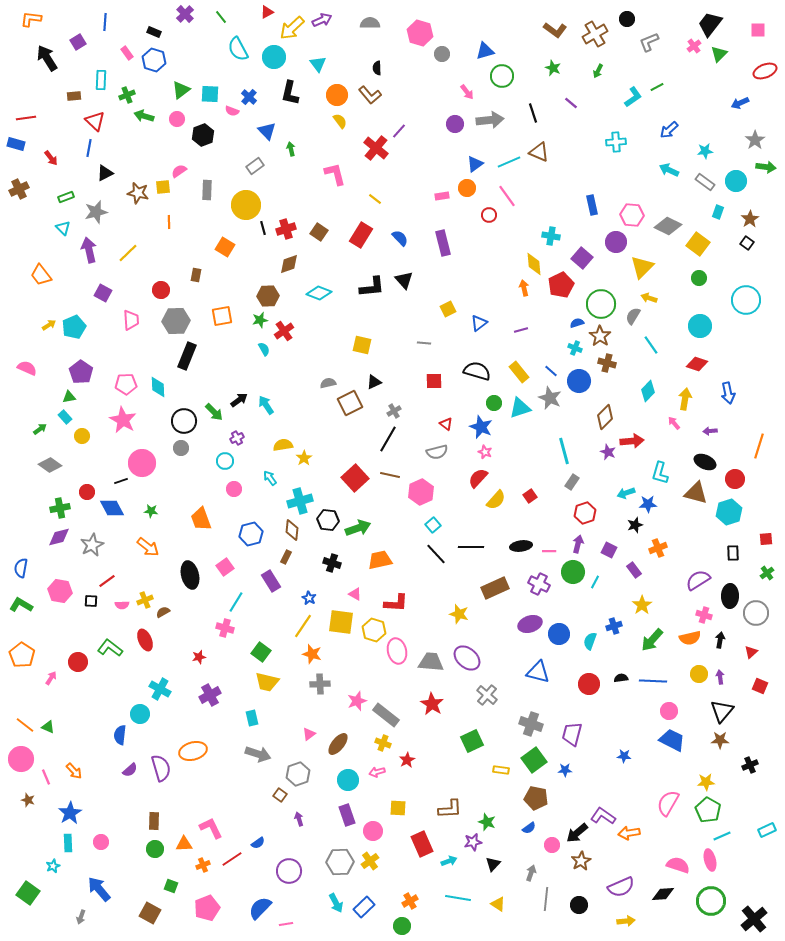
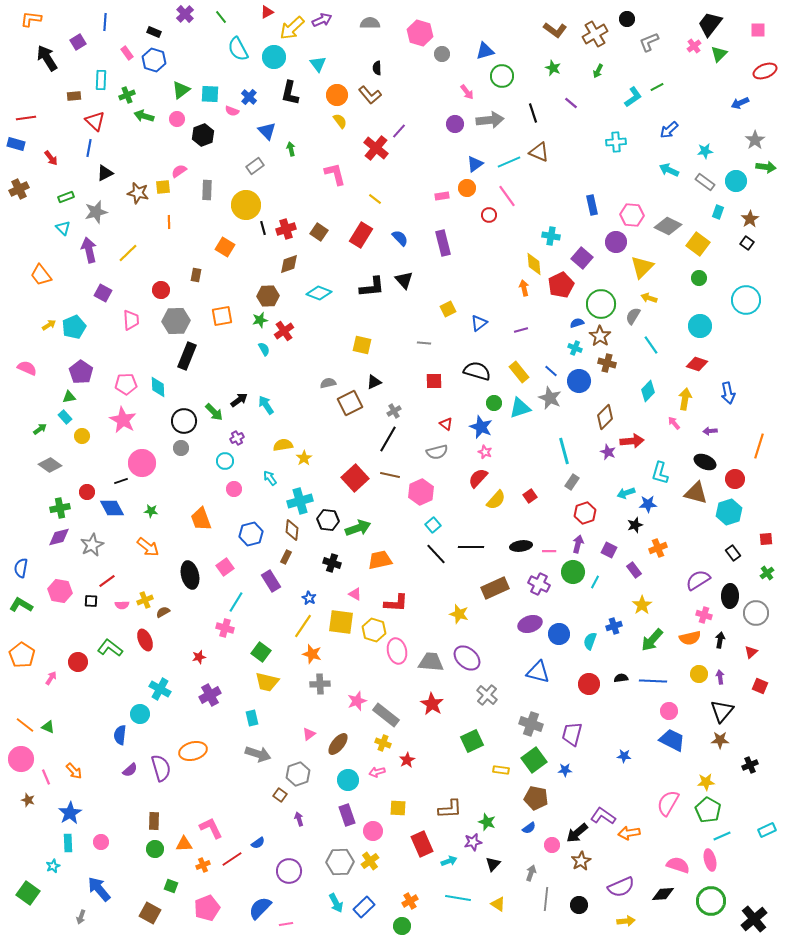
black rectangle at (733, 553): rotated 35 degrees counterclockwise
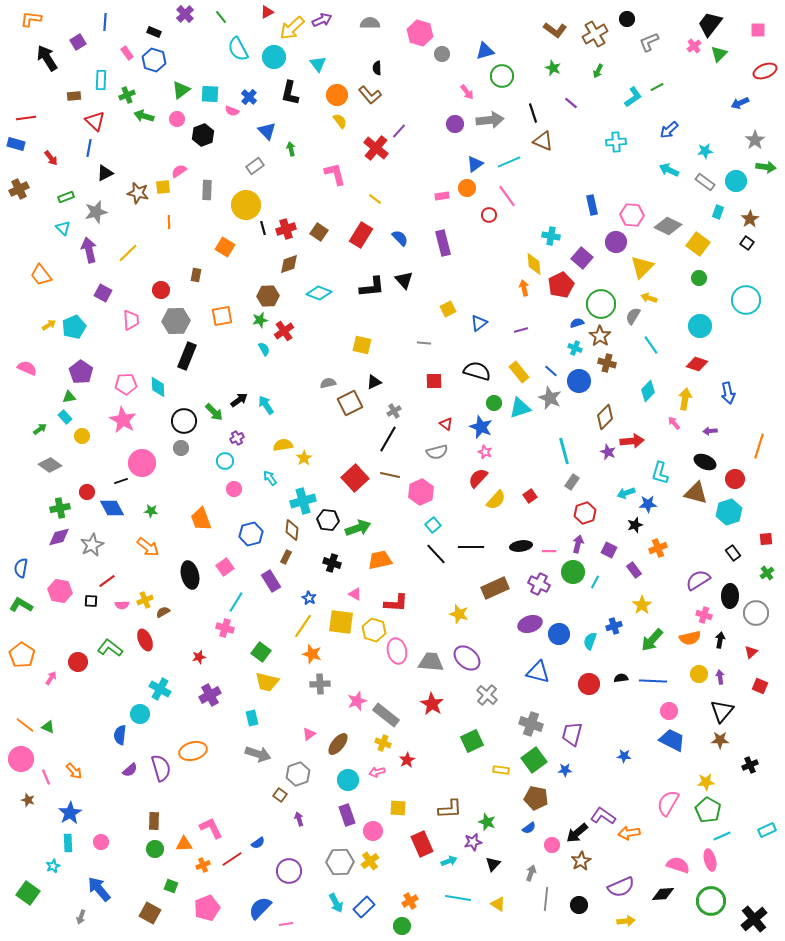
brown triangle at (539, 152): moved 4 px right, 11 px up
cyan cross at (300, 501): moved 3 px right
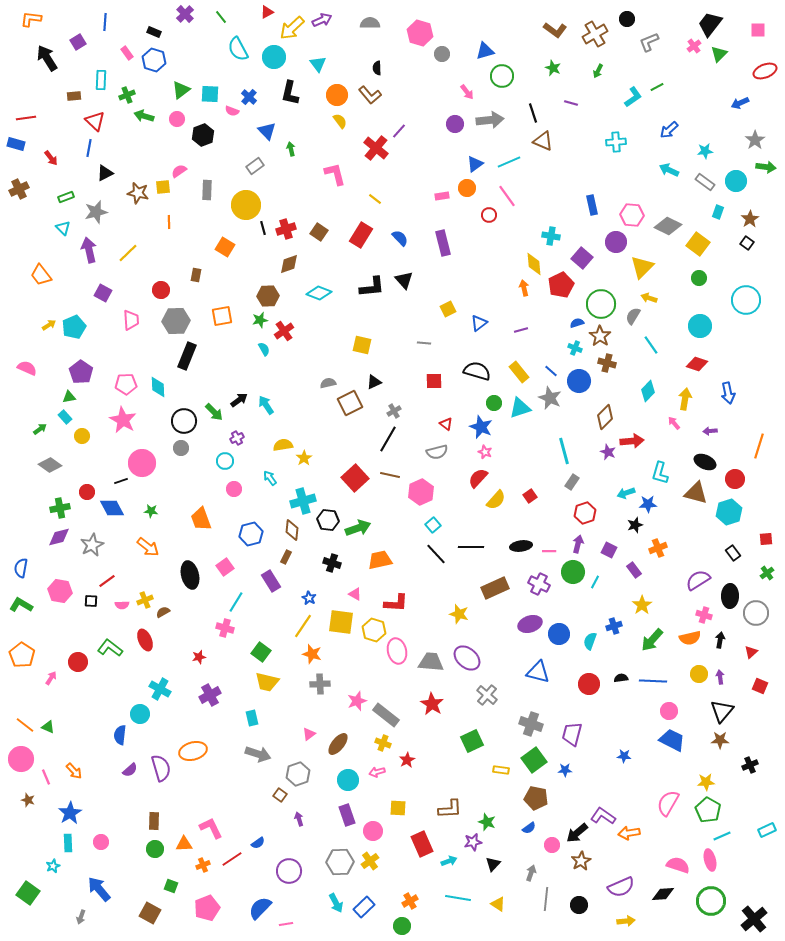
purple line at (571, 103): rotated 24 degrees counterclockwise
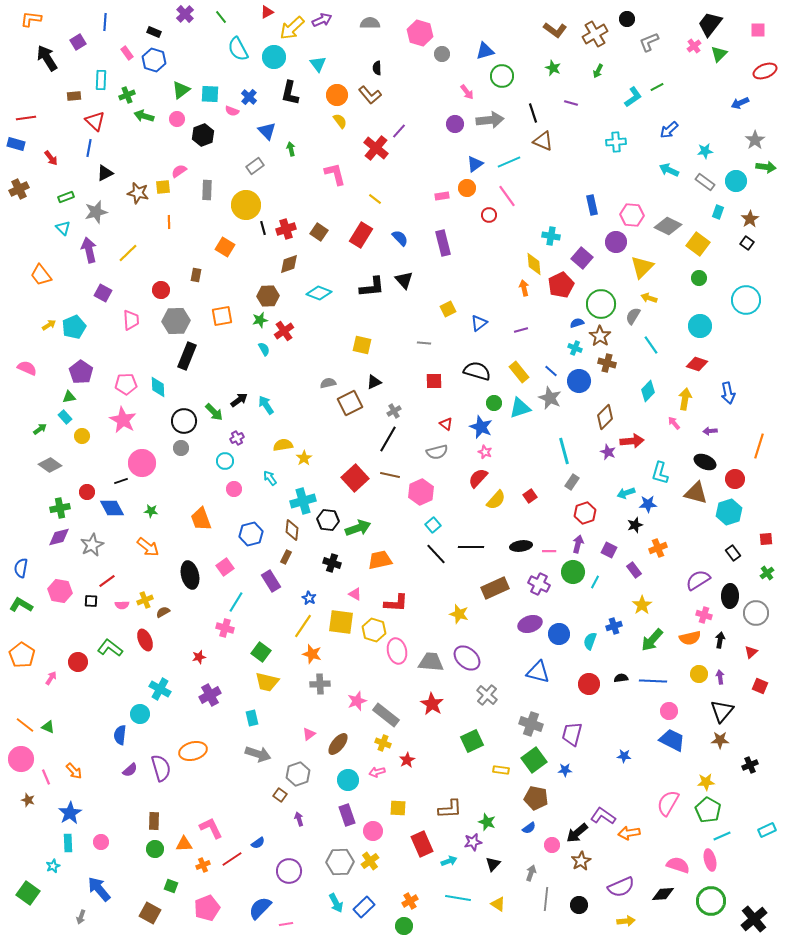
green circle at (402, 926): moved 2 px right
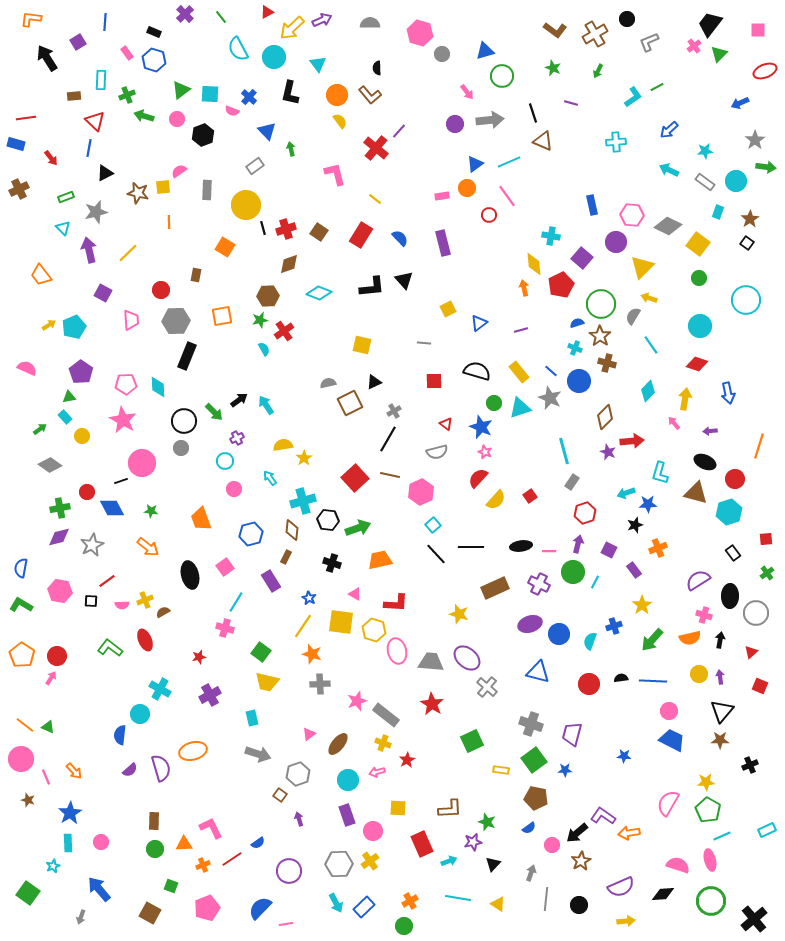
red circle at (78, 662): moved 21 px left, 6 px up
gray cross at (487, 695): moved 8 px up
gray hexagon at (340, 862): moved 1 px left, 2 px down
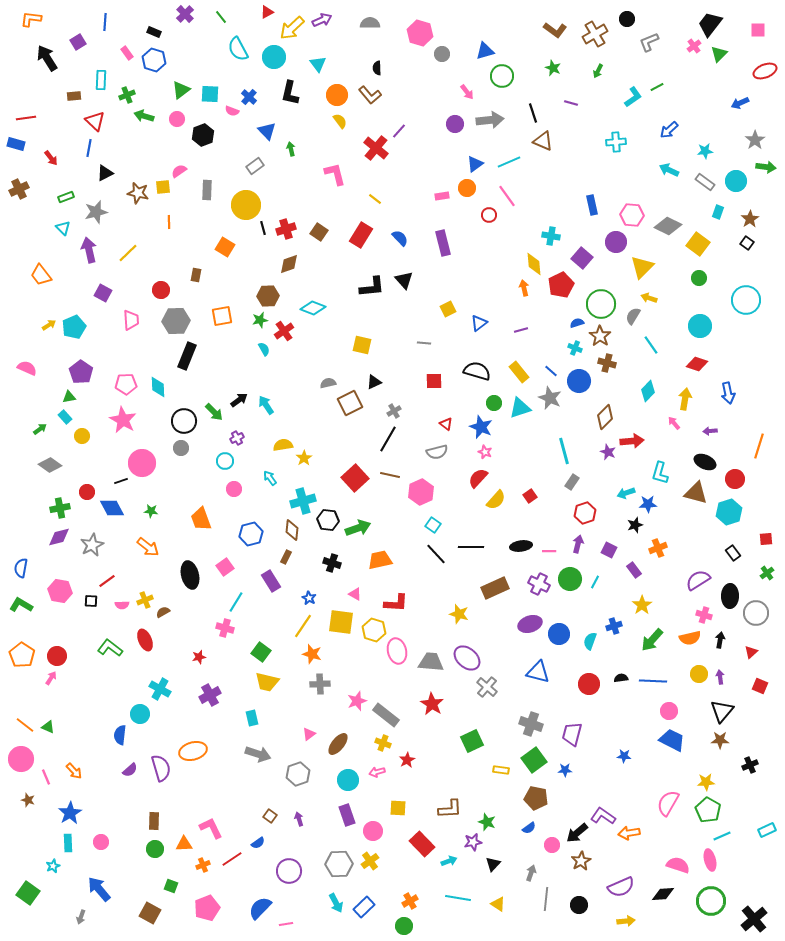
cyan diamond at (319, 293): moved 6 px left, 15 px down
cyan square at (433, 525): rotated 14 degrees counterclockwise
green circle at (573, 572): moved 3 px left, 7 px down
brown square at (280, 795): moved 10 px left, 21 px down
red rectangle at (422, 844): rotated 20 degrees counterclockwise
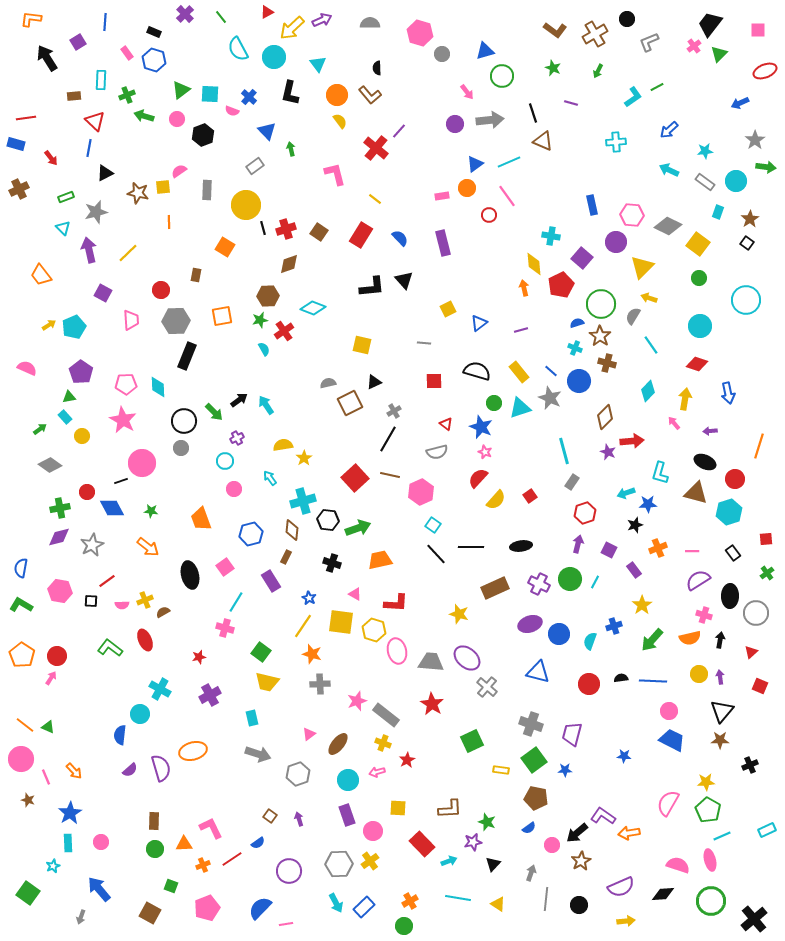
pink line at (549, 551): moved 143 px right
